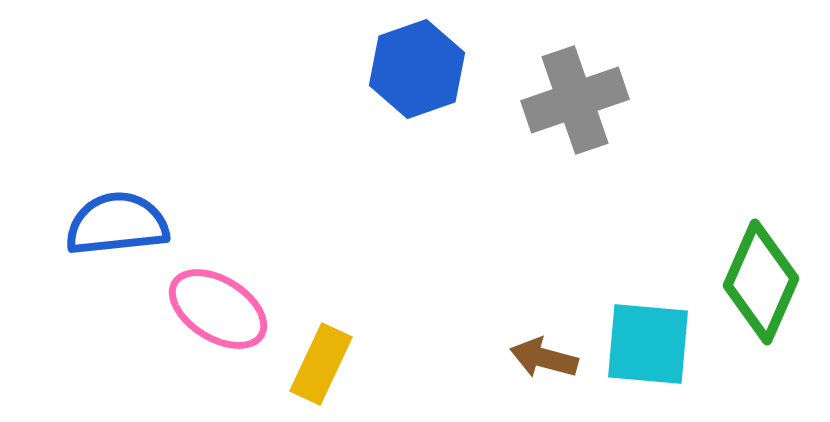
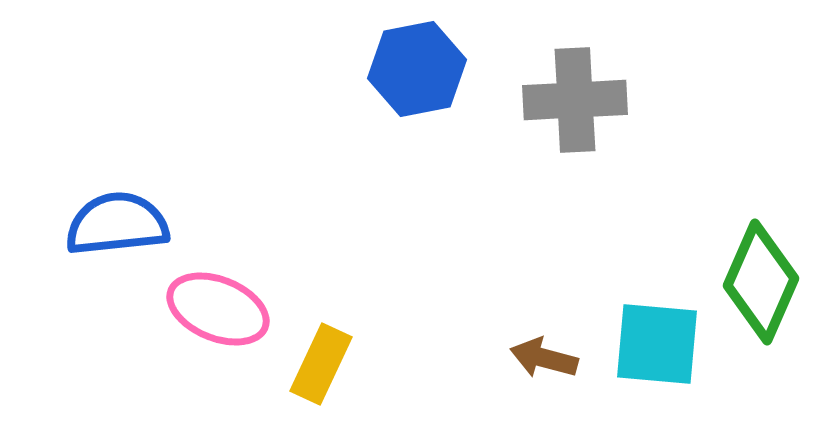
blue hexagon: rotated 8 degrees clockwise
gray cross: rotated 16 degrees clockwise
pink ellipse: rotated 10 degrees counterclockwise
cyan square: moved 9 px right
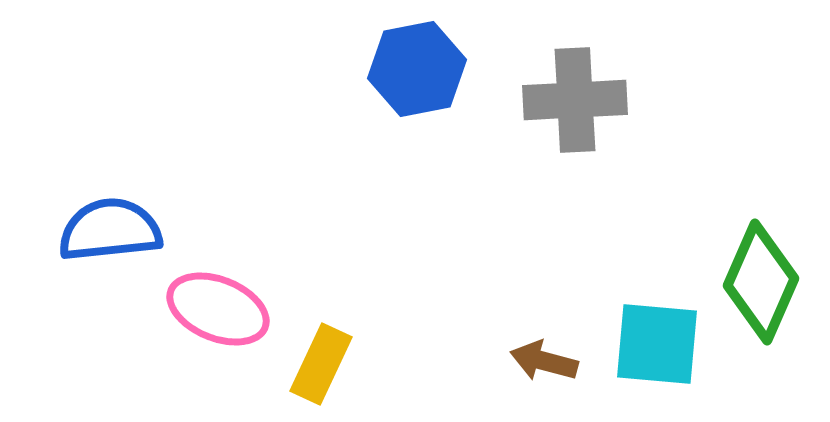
blue semicircle: moved 7 px left, 6 px down
brown arrow: moved 3 px down
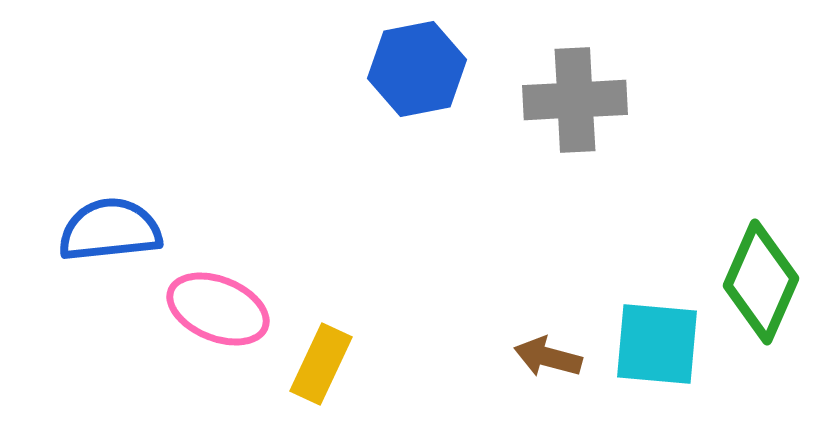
brown arrow: moved 4 px right, 4 px up
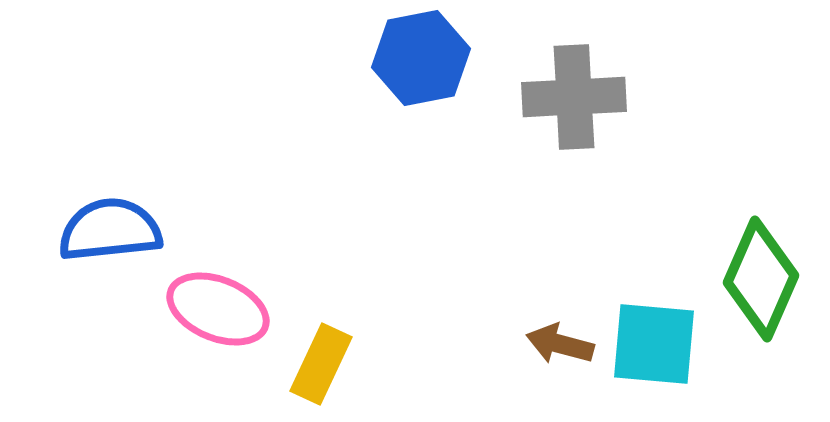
blue hexagon: moved 4 px right, 11 px up
gray cross: moved 1 px left, 3 px up
green diamond: moved 3 px up
cyan square: moved 3 px left
brown arrow: moved 12 px right, 13 px up
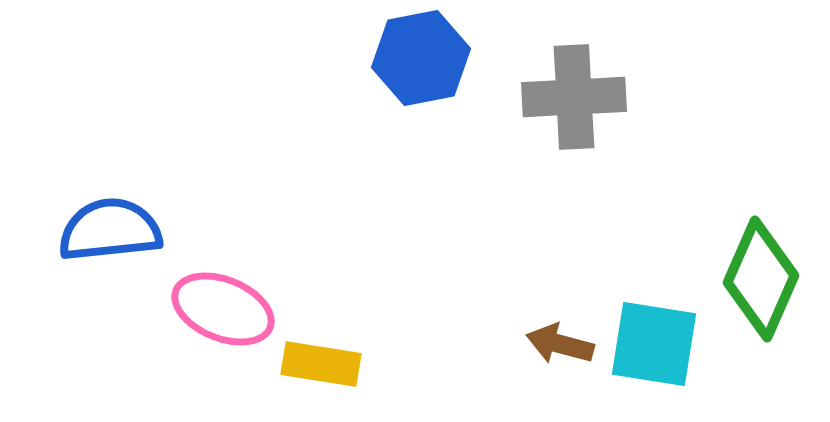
pink ellipse: moved 5 px right
cyan square: rotated 4 degrees clockwise
yellow rectangle: rotated 74 degrees clockwise
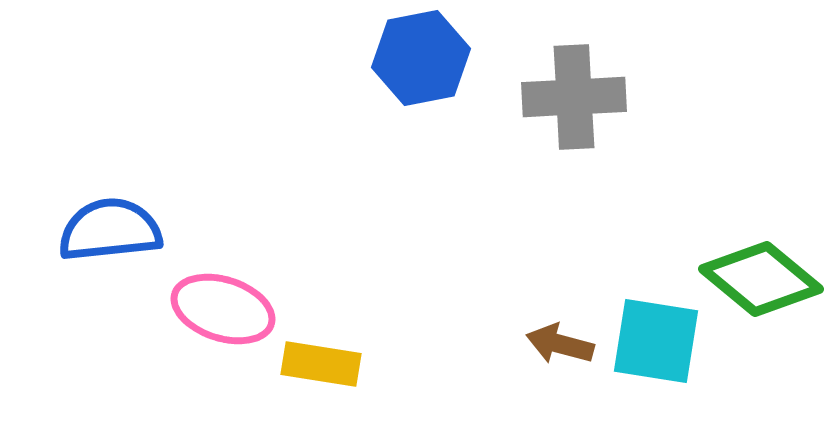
green diamond: rotated 74 degrees counterclockwise
pink ellipse: rotated 4 degrees counterclockwise
cyan square: moved 2 px right, 3 px up
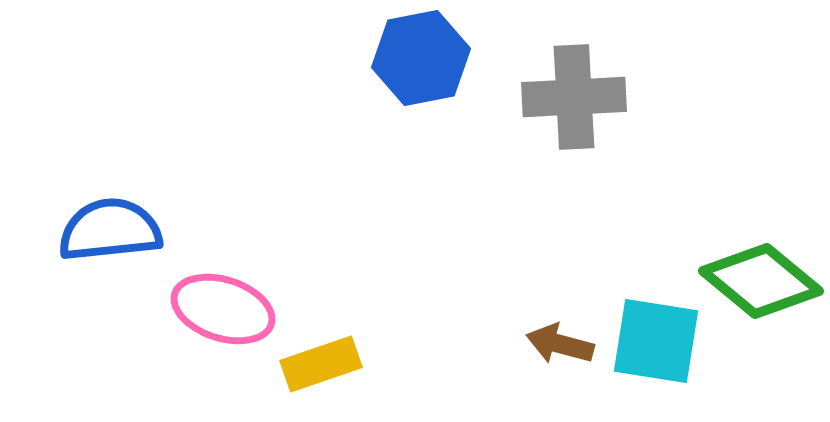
green diamond: moved 2 px down
yellow rectangle: rotated 28 degrees counterclockwise
